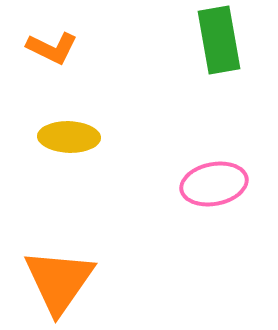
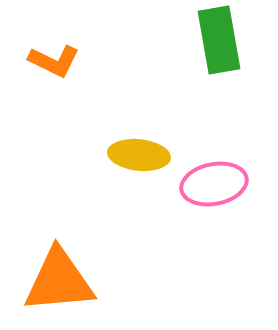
orange L-shape: moved 2 px right, 13 px down
yellow ellipse: moved 70 px right, 18 px down; rotated 4 degrees clockwise
orange triangle: rotated 50 degrees clockwise
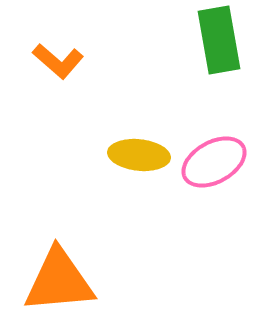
orange L-shape: moved 4 px right; rotated 15 degrees clockwise
pink ellipse: moved 22 px up; rotated 18 degrees counterclockwise
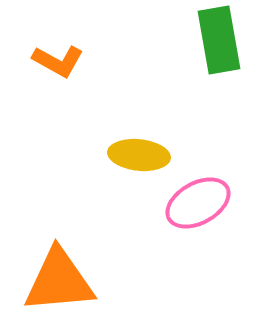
orange L-shape: rotated 12 degrees counterclockwise
pink ellipse: moved 16 px left, 41 px down
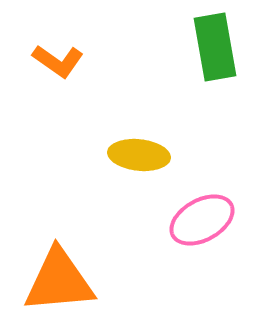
green rectangle: moved 4 px left, 7 px down
orange L-shape: rotated 6 degrees clockwise
pink ellipse: moved 4 px right, 17 px down
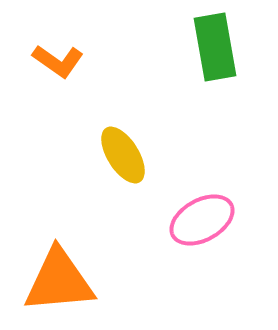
yellow ellipse: moved 16 px left; rotated 52 degrees clockwise
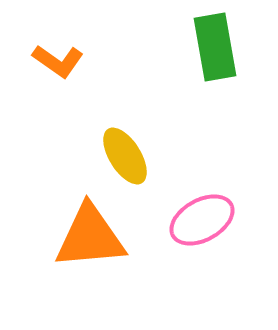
yellow ellipse: moved 2 px right, 1 px down
orange triangle: moved 31 px right, 44 px up
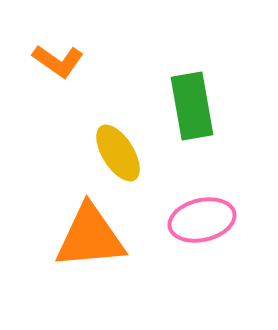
green rectangle: moved 23 px left, 59 px down
yellow ellipse: moved 7 px left, 3 px up
pink ellipse: rotated 16 degrees clockwise
